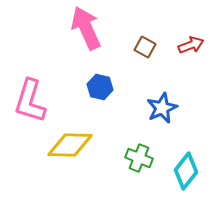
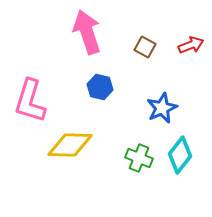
pink arrow: moved 1 px right, 4 px down; rotated 6 degrees clockwise
cyan diamond: moved 6 px left, 16 px up
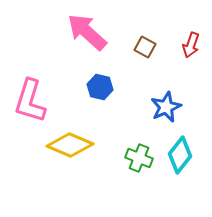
pink arrow: rotated 30 degrees counterclockwise
red arrow: rotated 130 degrees clockwise
blue star: moved 4 px right, 1 px up
yellow diamond: rotated 21 degrees clockwise
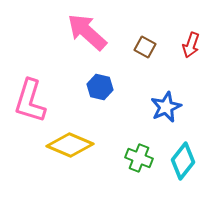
cyan diamond: moved 3 px right, 6 px down
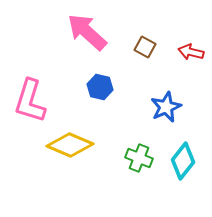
red arrow: moved 7 px down; rotated 85 degrees clockwise
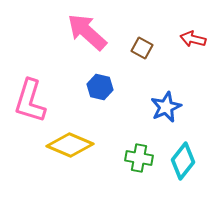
brown square: moved 3 px left, 1 px down
red arrow: moved 2 px right, 13 px up
green cross: rotated 12 degrees counterclockwise
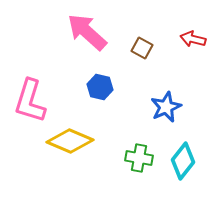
yellow diamond: moved 4 px up
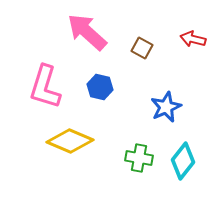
pink L-shape: moved 15 px right, 14 px up
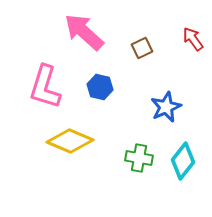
pink arrow: moved 3 px left
red arrow: rotated 40 degrees clockwise
brown square: rotated 35 degrees clockwise
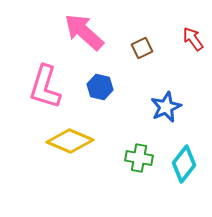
cyan diamond: moved 1 px right, 3 px down
